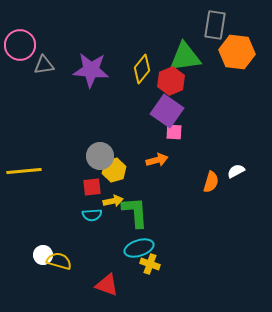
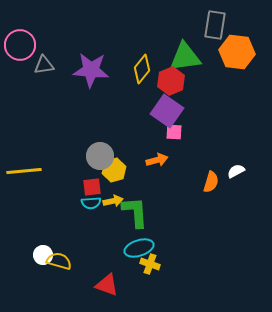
cyan semicircle: moved 1 px left, 12 px up
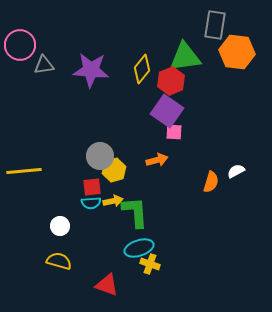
white circle: moved 17 px right, 29 px up
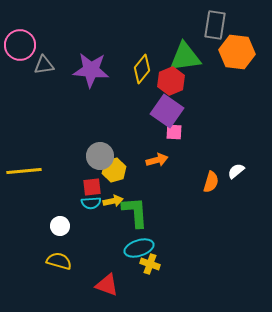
white semicircle: rotated 12 degrees counterclockwise
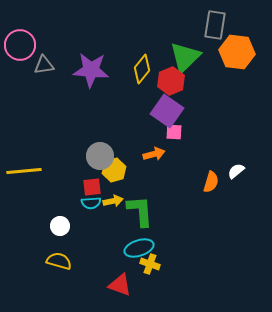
green triangle: rotated 36 degrees counterclockwise
orange arrow: moved 3 px left, 6 px up
green L-shape: moved 5 px right, 1 px up
red triangle: moved 13 px right
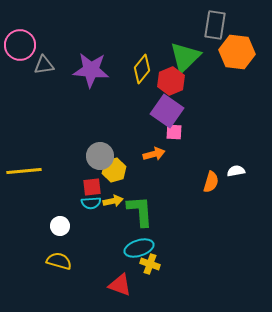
white semicircle: rotated 30 degrees clockwise
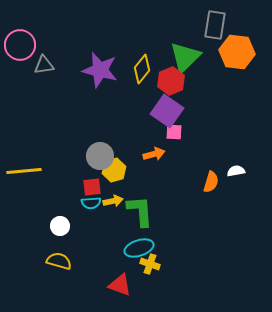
purple star: moved 9 px right; rotated 9 degrees clockwise
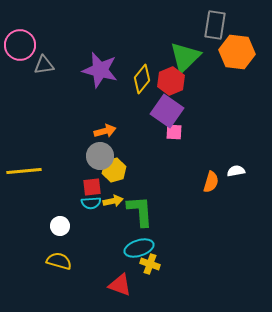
yellow diamond: moved 10 px down
orange arrow: moved 49 px left, 23 px up
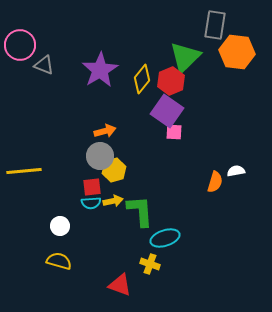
gray triangle: rotated 30 degrees clockwise
purple star: rotated 27 degrees clockwise
orange semicircle: moved 4 px right
cyan ellipse: moved 26 px right, 10 px up
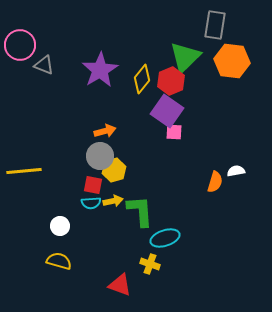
orange hexagon: moved 5 px left, 9 px down
red square: moved 1 px right, 2 px up; rotated 18 degrees clockwise
